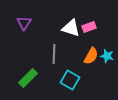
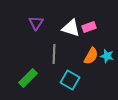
purple triangle: moved 12 px right
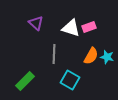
purple triangle: rotated 21 degrees counterclockwise
cyan star: moved 1 px down
green rectangle: moved 3 px left, 3 px down
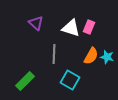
pink rectangle: rotated 48 degrees counterclockwise
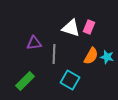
purple triangle: moved 2 px left, 20 px down; rotated 49 degrees counterclockwise
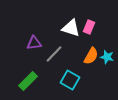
gray line: rotated 42 degrees clockwise
green rectangle: moved 3 px right
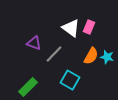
white triangle: rotated 18 degrees clockwise
purple triangle: rotated 28 degrees clockwise
green rectangle: moved 6 px down
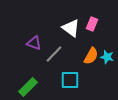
pink rectangle: moved 3 px right, 3 px up
cyan square: rotated 30 degrees counterclockwise
